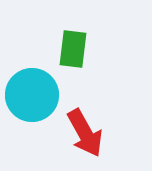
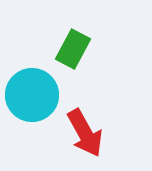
green rectangle: rotated 21 degrees clockwise
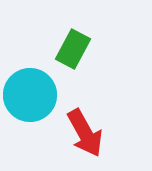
cyan circle: moved 2 px left
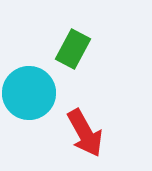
cyan circle: moved 1 px left, 2 px up
